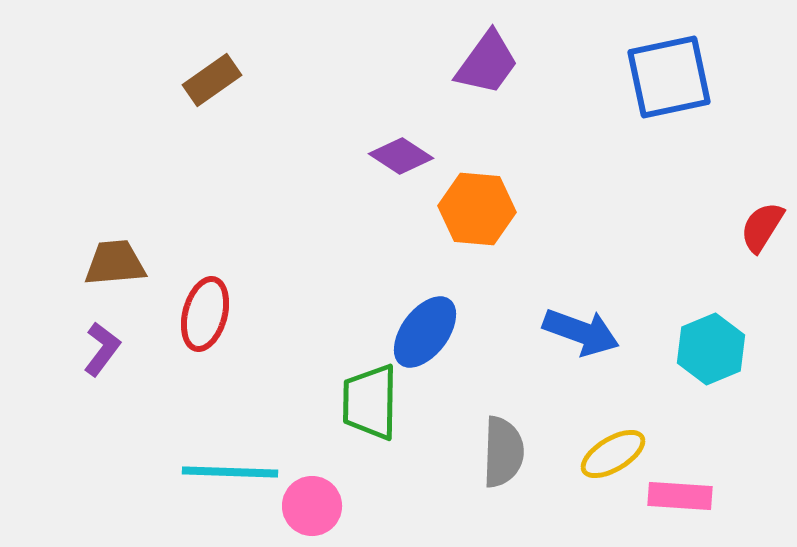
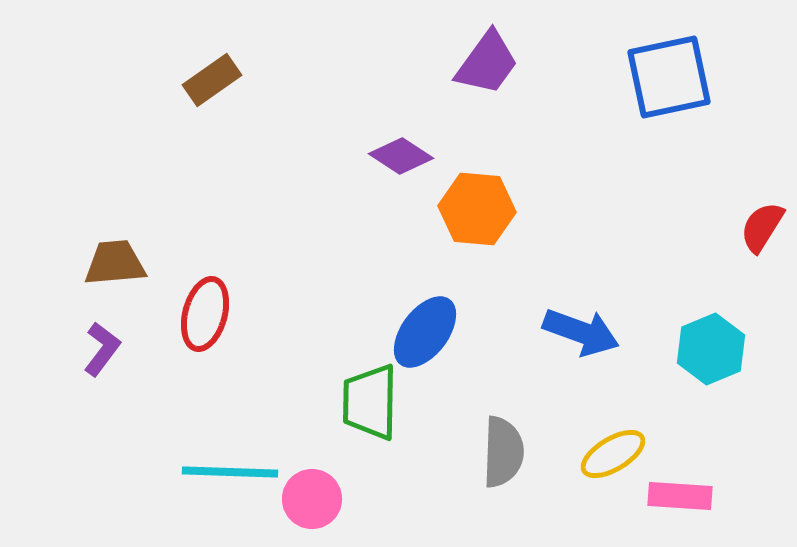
pink circle: moved 7 px up
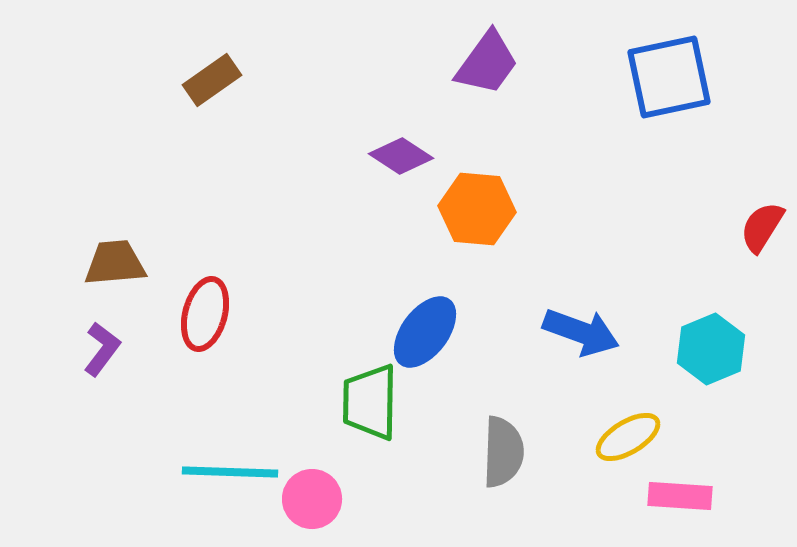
yellow ellipse: moved 15 px right, 17 px up
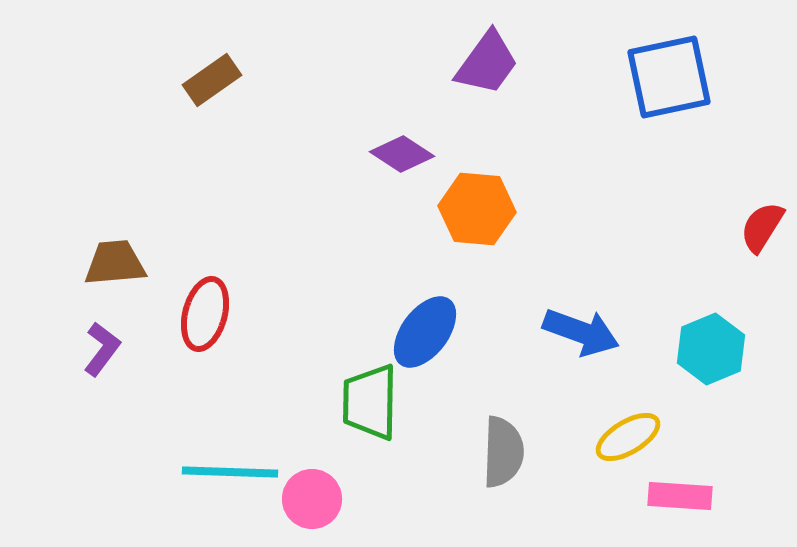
purple diamond: moved 1 px right, 2 px up
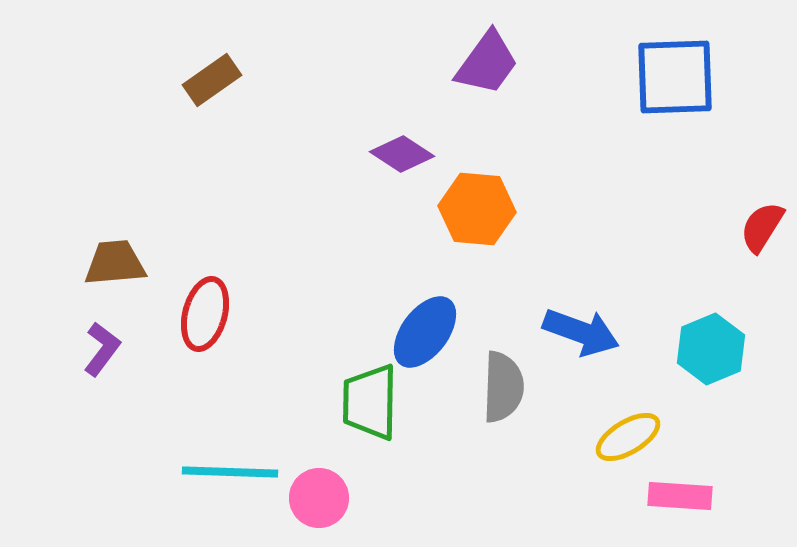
blue square: moved 6 px right; rotated 10 degrees clockwise
gray semicircle: moved 65 px up
pink circle: moved 7 px right, 1 px up
